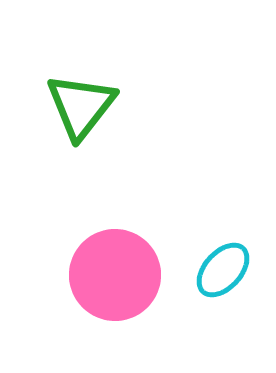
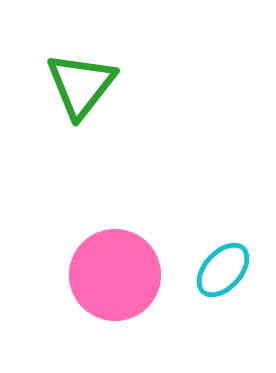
green triangle: moved 21 px up
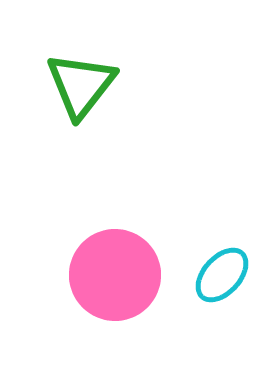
cyan ellipse: moved 1 px left, 5 px down
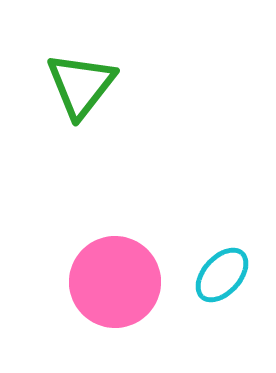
pink circle: moved 7 px down
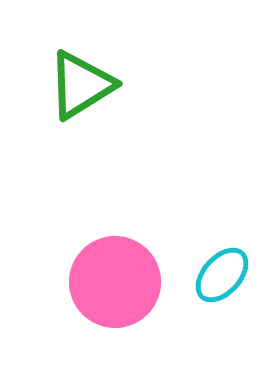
green triangle: rotated 20 degrees clockwise
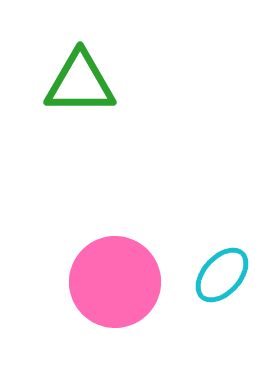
green triangle: moved 1 px left, 2 px up; rotated 32 degrees clockwise
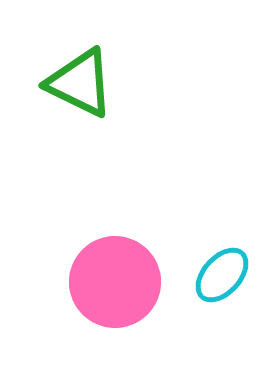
green triangle: rotated 26 degrees clockwise
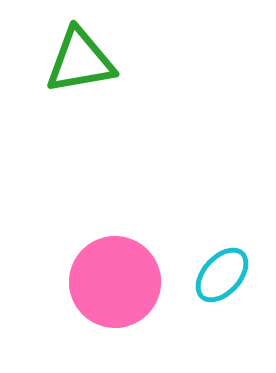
green triangle: moved 22 px up; rotated 36 degrees counterclockwise
